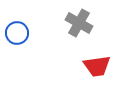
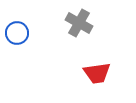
red trapezoid: moved 7 px down
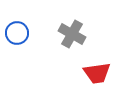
gray cross: moved 7 px left, 11 px down
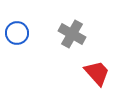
red trapezoid: rotated 124 degrees counterclockwise
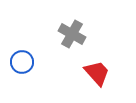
blue circle: moved 5 px right, 29 px down
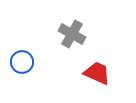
red trapezoid: rotated 24 degrees counterclockwise
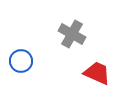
blue circle: moved 1 px left, 1 px up
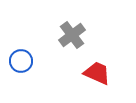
gray cross: moved 1 px down; rotated 24 degrees clockwise
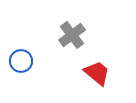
red trapezoid: rotated 16 degrees clockwise
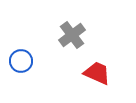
red trapezoid: rotated 16 degrees counterclockwise
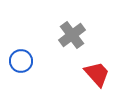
red trapezoid: moved 1 px down; rotated 24 degrees clockwise
